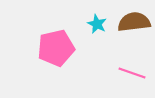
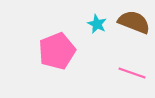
brown semicircle: rotated 28 degrees clockwise
pink pentagon: moved 1 px right, 3 px down; rotated 9 degrees counterclockwise
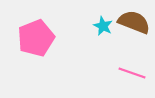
cyan star: moved 6 px right, 2 px down
pink pentagon: moved 21 px left, 13 px up
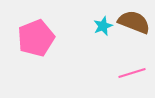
cyan star: rotated 24 degrees clockwise
pink line: rotated 36 degrees counterclockwise
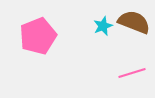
pink pentagon: moved 2 px right, 2 px up
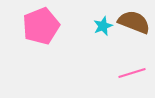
pink pentagon: moved 3 px right, 10 px up
